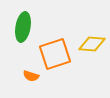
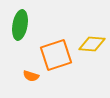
green ellipse: moved 3 px left, 2 px up
orange square: moved 1 px right, 1 px down
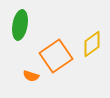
yellow diamond: rotated 40 degrees counterclockwise
orange square: moved 1 px down; rotated 16 degrees counterclockwise
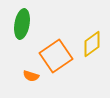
green ellipse: moved 2 px right, 1 px up
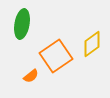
orange semicircle: rotated 56 degrees counterclockwise
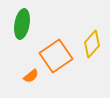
yellow diamond: rotated 12 degrees counterclockwise
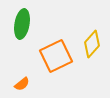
orange square: rotated 8 degrees clockwise
orange semicircle: moved 9 px left, 8 px down
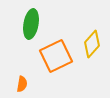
green ellipse: moved 9 px right
orange semicircle: rotated 42 degrees counterclockwise
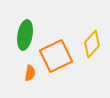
green ellipse: moved 6 px left, 11 px down
orange semicircle: moved 8 px right, 11 px up
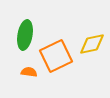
yellow diamond: rotated 36 degrees clockwise
orange semicircle: moved 1 px left, 1 px up; rotated 91 degrees counterclockwise
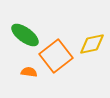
green ellipse: rotated 64 degrees counterclockwise
orange square: rotated 12 degrees counterclockwise
